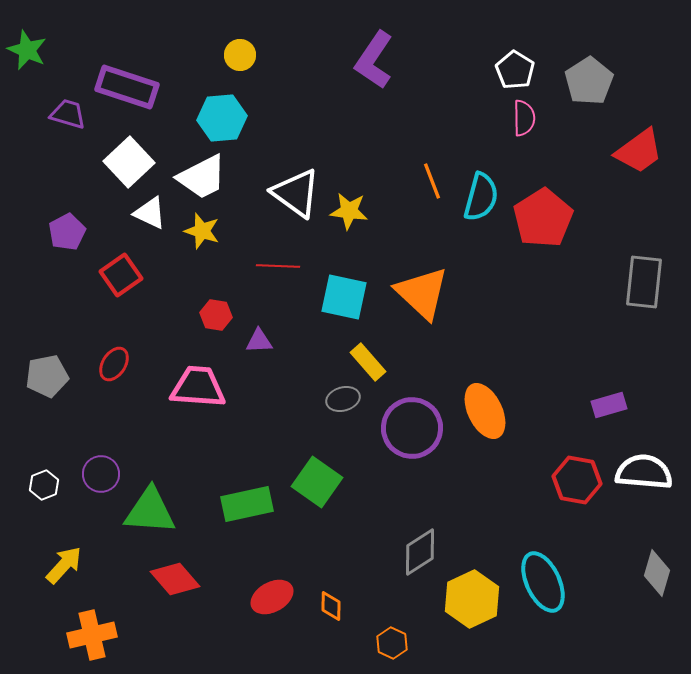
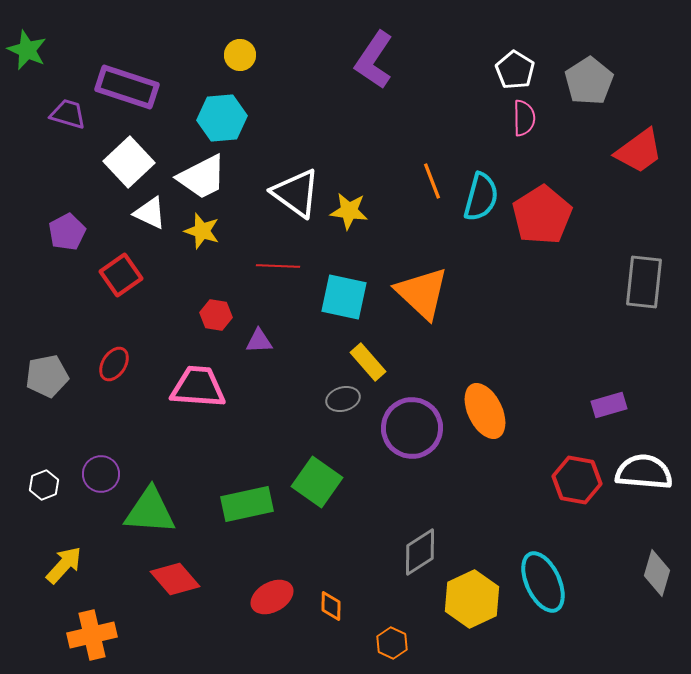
red pentagon at (543, 218): moved 1 px left, 3 px up
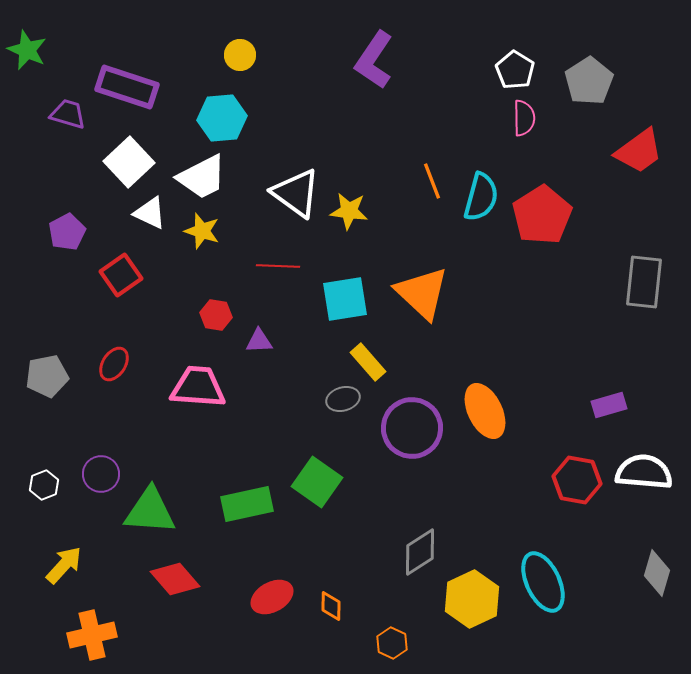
cyan square at (344, 297): moved 1 px right, 2 px down; rotated 21 degrees counterclockwise
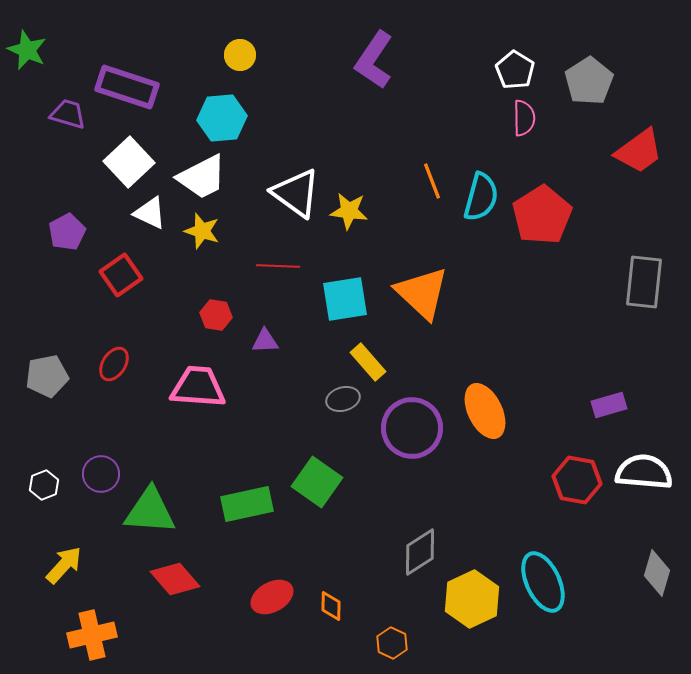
purple triangle at (259, 341): moved 6 px right
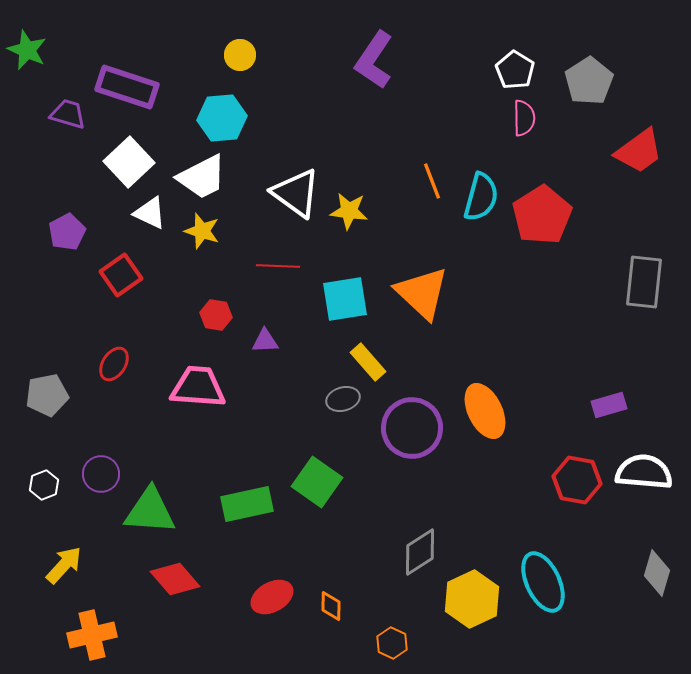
gray pentagon at (47, 376): moved 19 px down
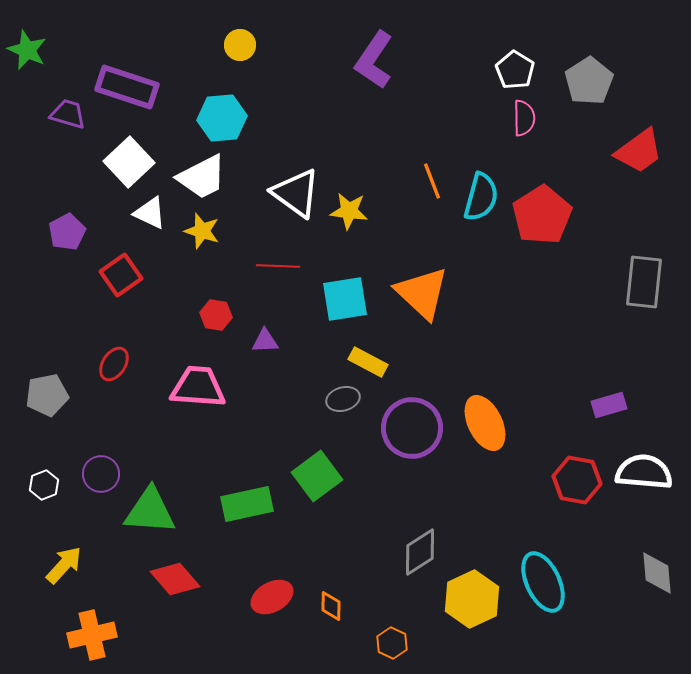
yellow circle at (240, 55): moved 10 px up
yellow rectangle at (368, 362): rotated 21 degrees counterclockwise
orange ellipse at (485, 411): moved 12 px down
green square at (317, 482): moved 6 px up; rotated 18 degrees clockwise
gray diamond at (657, 573): rotated 21 degrees counterclockwise
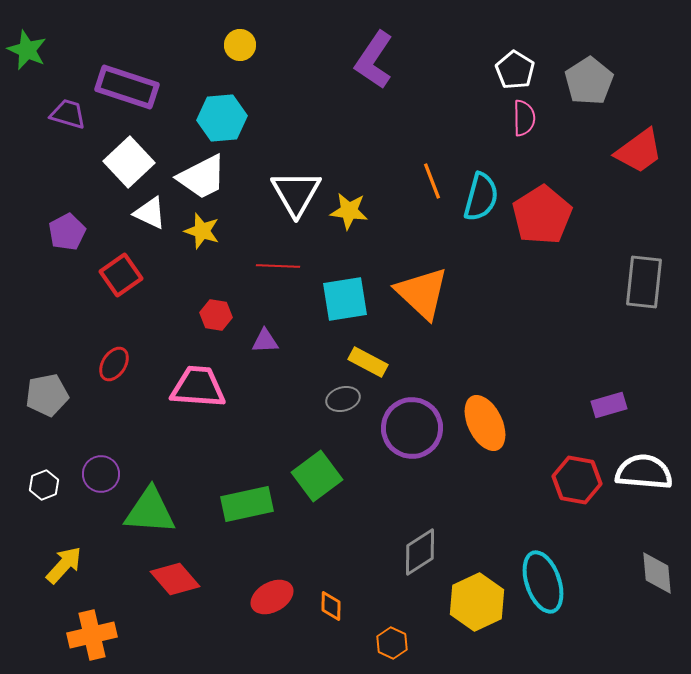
white triangle at (296, 193): rotated 24 degrees clockwise
cyan ellipse at (543, 582): rotated 6 degrees clockwise
yellow hexagon at (472, 599): moved 5 px right, 3 px down
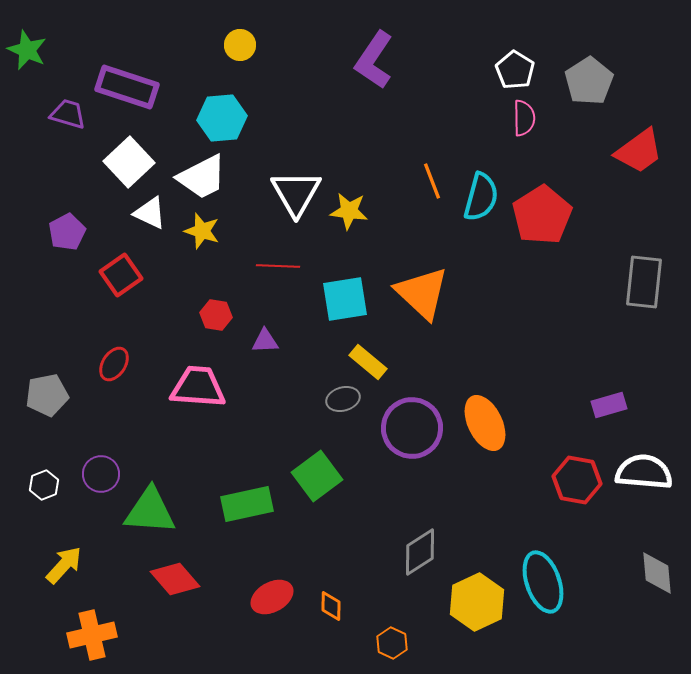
yellow rectangle at (368, 362): rotated 12 degrees clockwise
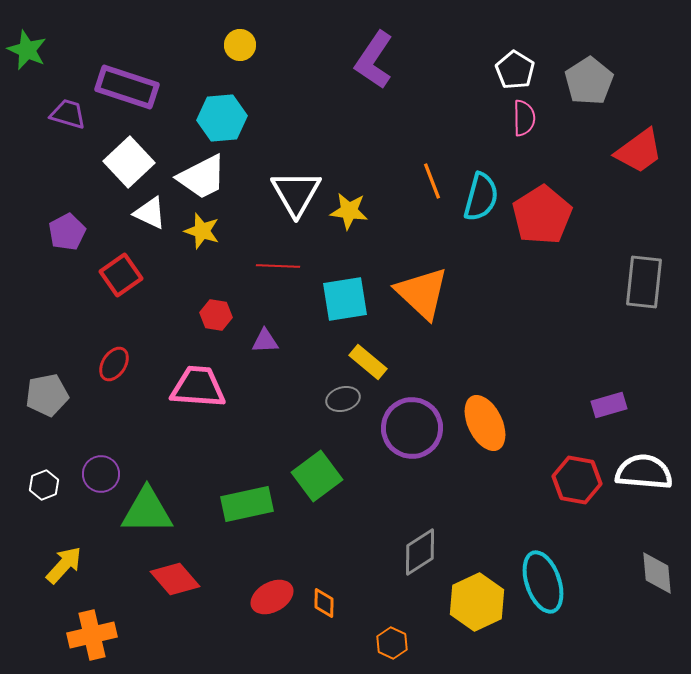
green triangle at (150, 511): moved 3 px left; rotated 4 degrees counterclockwise
orange diamond at (331, 606): moved 7 px left, 3 px up
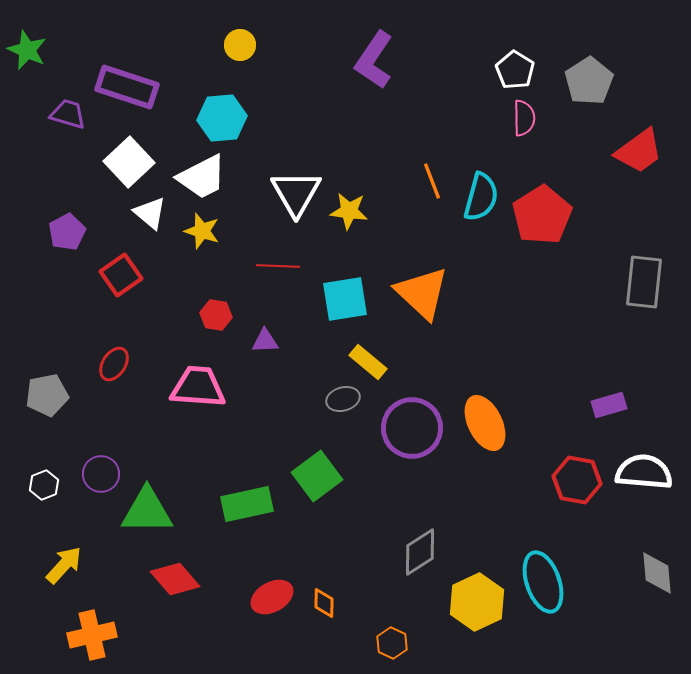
white triangle at (150, 213): rotated 15 degrees clockwise
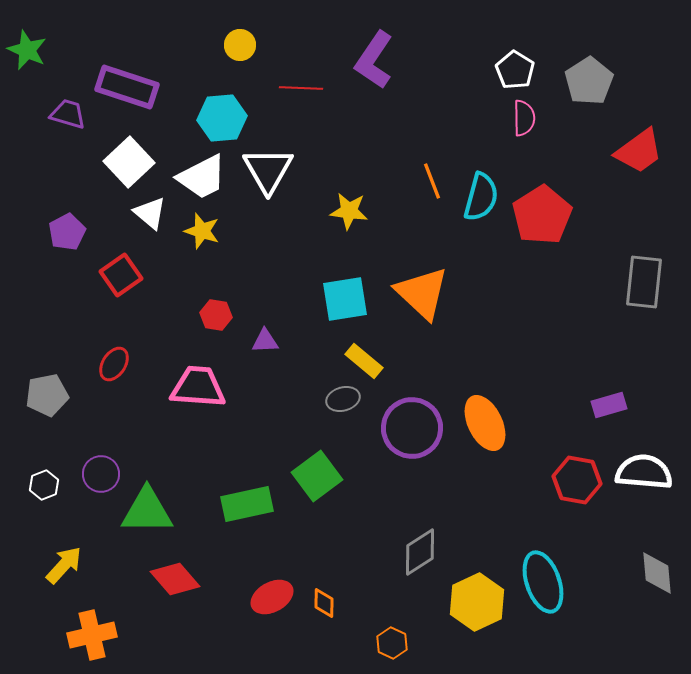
white triangle at (296, 193): moved 28 px left, 23 px up
red line at (278, 266): moved 23 px right, 178 px up
yellow rectangle at (368, 362): moved 4 px left, 1 px up
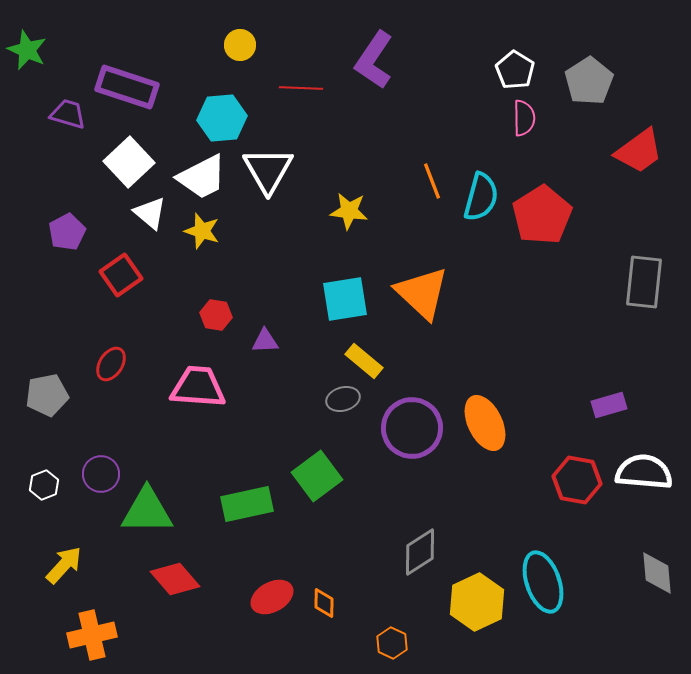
red ellipse at (114, 364): moved 3 px left
